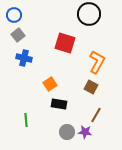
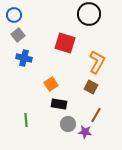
orange square: moved 1 px right
gray circle: moved 1 px right, 8 px up
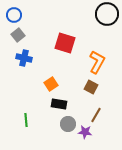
black circle: moved 18 px right
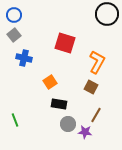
gray square: moved 4 px left
orange square: moved 1 px left, 2 px up
green line: moved 11 px left; rotated 16 degrees counterclockwise
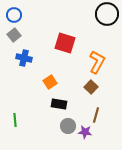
brown square: rotated 16 degrees clockwise
brown line: rotated 14 degrees counterclockwise
green line: rotated 16 degrees clockwise
gray circle: moved 2 px down
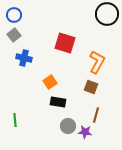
brown square: rotated 24 degrees counterclockwise
black rectangle: moved 1 px left, 2 px up
